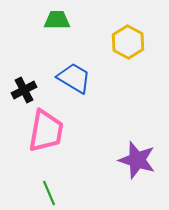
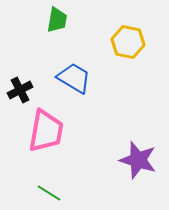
green trapezoid: rotated 100 degrees clockwise
yellow hexagon: rotated 16 degrees counterclockwise
black cross: moved 4 px left
purple star: moved 1 px right
green line: rotated 35 degrees counterclockwise
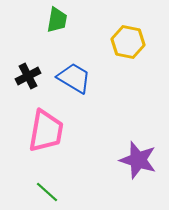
black cross: moved 8 px right, 14 px up
green line: moved 2 px left, 1 px up; rotated 10 degrees clockwise
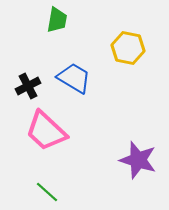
yellow hexagon: moved 6 px down
black cross: moved 10 px down
pink trapezoid: rotated 123 degrees clockwise
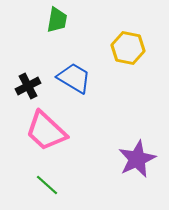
purple star: moved 1 px left, 1 px up; rotated 30 degrees clockwise
green line: moved 7 px up
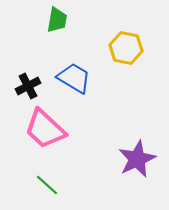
yellow hexagon: moved 2 px left
pink trapezoid: moved 1 px left, 2 px up
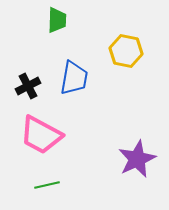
green trapezoid: rotated 8 degrees counterclockwise
yellow hexagon: moved 3 px down
blue trapezoid: rotated 69 degrees clockwise
pink trapezoid: moved 4 px left, 6 px down; rotated 15 degrees counterclockwise
green line: rotated 55 degrees counterclockwise
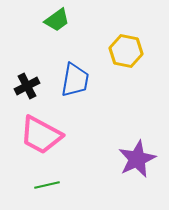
green trapezoid: rotated 52 degrees clockwise
blue trapezoid: moved 1 px right, 2 px down
black cross: moved 1 px left
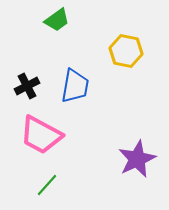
blue trapezoid: moved 6 px down
green line: rotated 35 degrees counterclockwise
